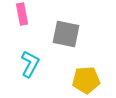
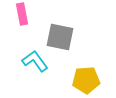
gray square: moved 6 px left, 3 px down
cyan L-shape: moved 5 px right, 3 px up; rotated 64 degrees counterclockwise
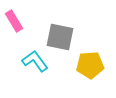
pink rectangle: moved 8 px left, 7 px down; rotated 20 degrees counterclockwise
yellow pentagon: moved 4 px right, 15 px up
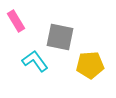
pink rectangle: moved 2 px right
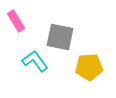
yellow pentagon: moved 1 px left, 2 px down
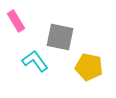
yellow pentagon: rotated 16 degrees clockwise
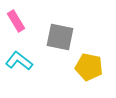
cyan L-shape: moved 16 px left; rotated 16 degrees counterclockwise
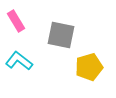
gray square: moved 1 px right, 2 px up
yellow pentagon: rotated 28 degrees counterclockwise
